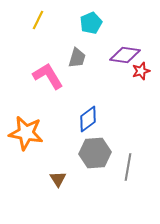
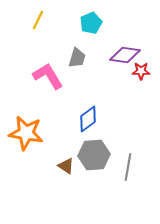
red star: rotated 18 degrees clockwise
gray hexagon: moved 1 px left, 2 px down
brown triangle: moved 8 px right, 13 px up; rotated 24 degrees counterclockwise
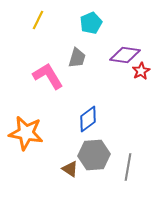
red star: rotated 30 degrees counterclockwise
brown triangle: moved 4 px right, 3 px down
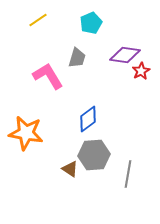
yellow line: rotated 30 degrees clockwise
gray line: moved 7 px down
